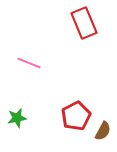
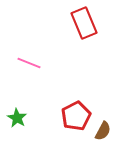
green star: rotated 30 degrees counterclockwise
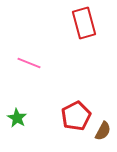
red rectangle: rotated 8 degrees clockwise
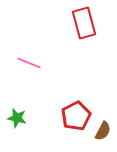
green star: rotated 18 degrees counterclockwise
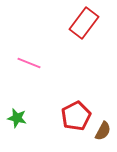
red rectangle: rotated 52 degrees clockwise
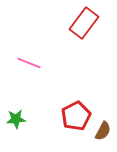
green star: moved 1 px left, 1 px down; rotated 18 degrees counterclockwise
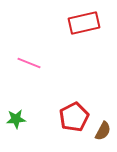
red rectangle: rotated 40 degrees clockwise
red pentagon: moved 2 px left, 1 px down
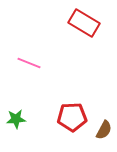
red rectangle: rotated 44 degrees clockwise
red pentagon: moved 2 px left; rotated 24 degrees clockwise
brown semicircle: moved 1 px right, 1 px up
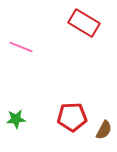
pink line: moved 8 px left, 16 px up
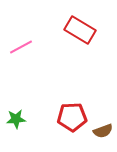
red rectangle: moved 4 px left, 7 px down
pink line: rotated 50 degrees counterclockwise
brown semicircle: moved 1 px left, 1 px down; rotated 42 degrees clockwise
